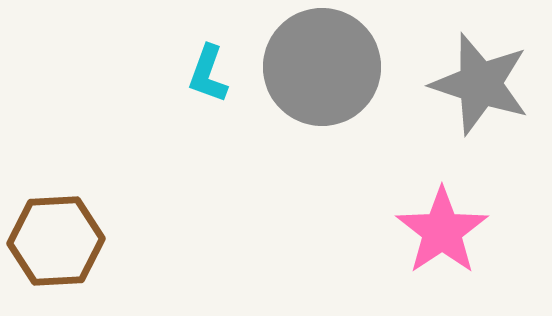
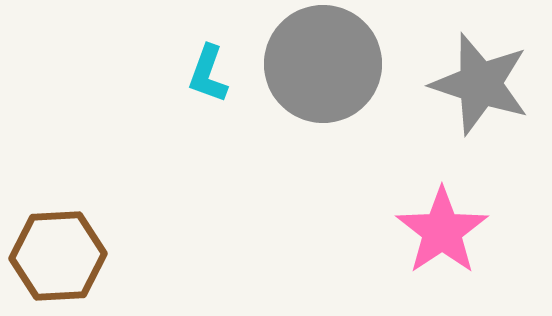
gray circle: moved 1 px right, 3 px up
brown hexagon: moved 2 px right, 15 px down
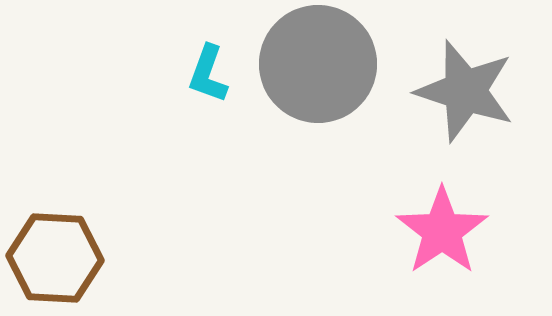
gray circle: moved 5 px left
gray star: moved 15 px left, 7 px down
brown hexagon: moved 3 px left, 2 px down; rotated 6 degrees clockwise
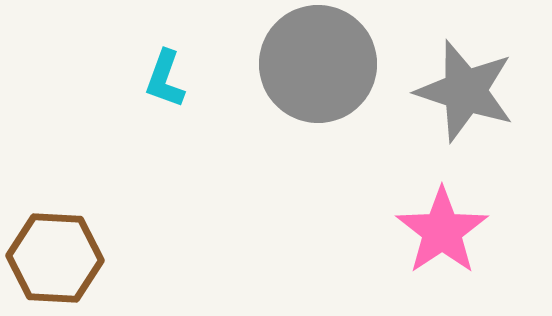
cyan L-shape: moved 43 px left, 5 px down
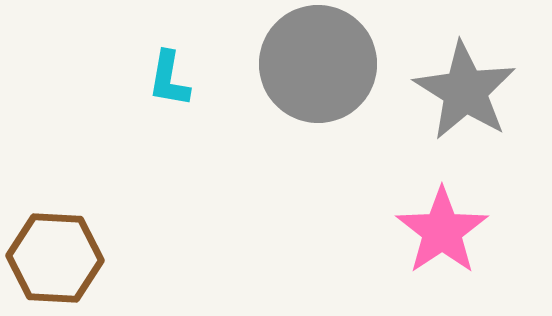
cyan L-shape: moved 4 px right; rotated 10 degrees counterclockwise
gray star: rotated 14 degrees clockwise
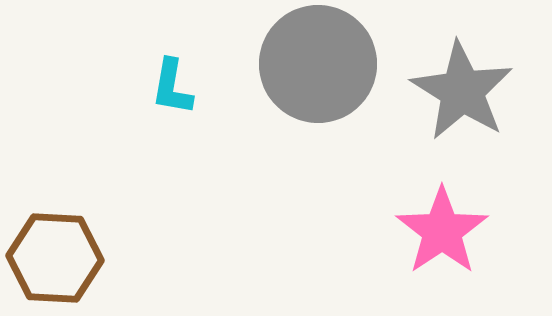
cyan L-shape: moved 3 px right, 8 px down
gray star: moved 3 px left
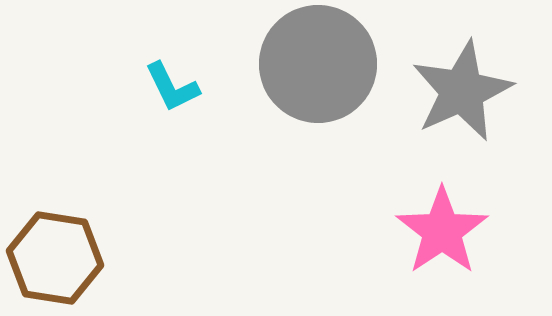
cyan L-shape: rotated 36 degrees counterclockwise
gray star: rotated 16 degrees clockwise
brown hexagon: rotated 6 degrees clockwise
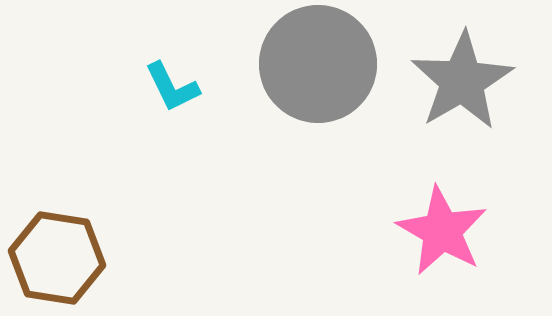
gray star: moved 10 px up; rotated 6 degrees counterclockwise
pink star: rotated 8 degrees counterclockwise
brown hexagon: moved 2 px right
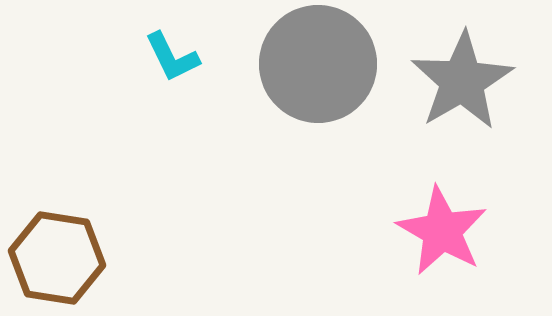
cyan L-shape: moved 30 px up
